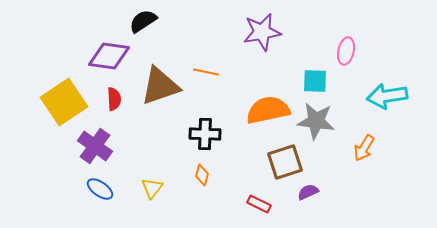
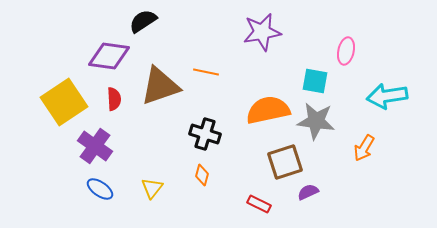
cyan square: rotated 8 degrees clockwise
black cross: rotated 16 degrees clockwise
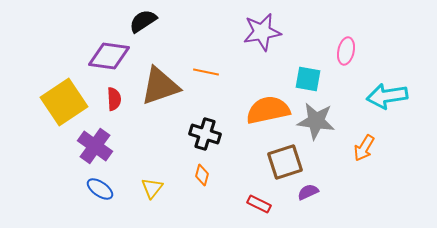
cyan square: moved 7 px left, 2 px up
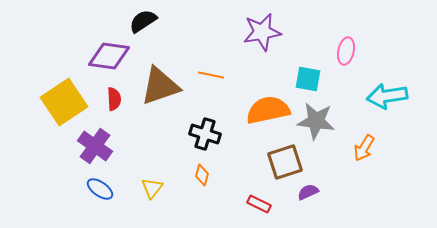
orange line: moved 5 px right, 3 px down
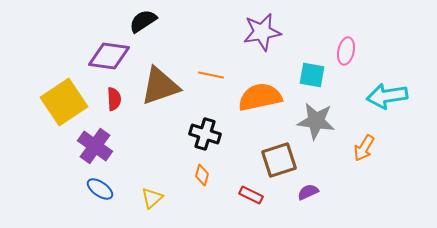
cyan square: moved 4 px right, 4 px up
orange semicircle: moved 8 px left, 13 px up
brown square: moved 6 px left, 2 px up
yellow triangle: moved 10 px down; rotated 10 degrees clockwise
red rectangle: moved 8 px left, 9 px up
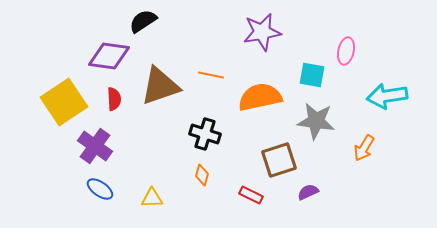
yellow triangle: rotated 40 degrees clockwise
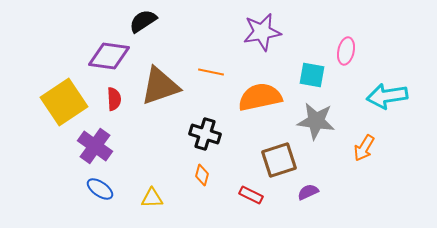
orange line: moved 3 px up
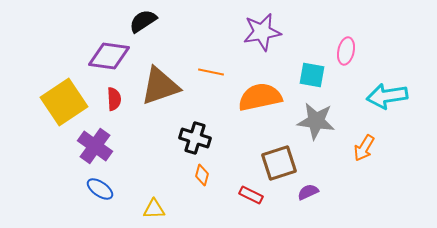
black cross: moved 10 px left, 4 px down
brown square: moved 3 px down
yellow triangle: moved 2 px right, 11 px down
